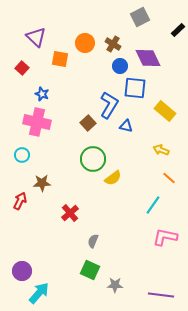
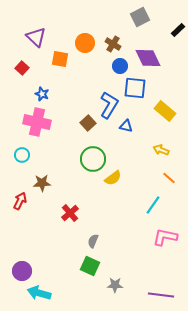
green square: moved 4 px up
cyan arrow: rotated 115 degrees counterclockwise
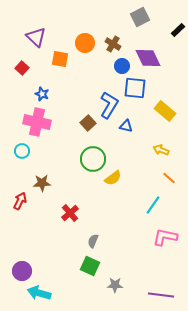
blue circle: moved 2 px right
cyan circle: moved 4 px up
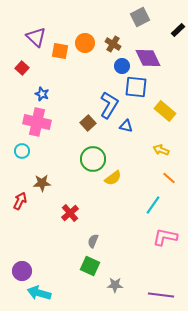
orange square: moved 8 px up
blue square: moved 1 px right, 1 px up
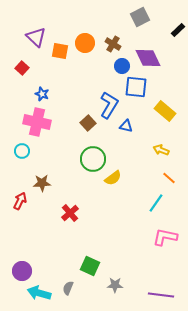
cyan line: moved 3 px right, 2 px up
gray semicircle: moved 25 px left, 47 px down
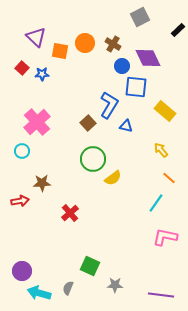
blue star: moved 20 px up; rotated 24 degrees counterclockwise
pink cross: rotated 36 degrees clockwise
yellow arrow: rotated 28 degrees clockwise
red arrow: rotated 54 degrees clockwise
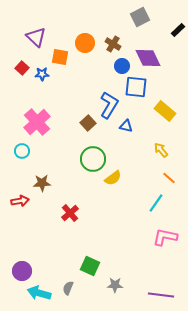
orange square: moved 6 px down
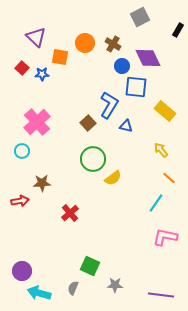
black rectangle: rotated 16 degrees counterclockwise
gray semicircle: moved 5 px right
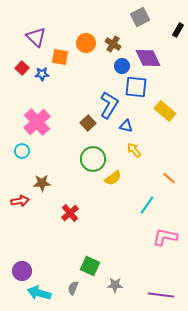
orange circle: moved 1 px right
yellow arrow: moved 27 px left
cyan line: moved 9 px left, 2 px down
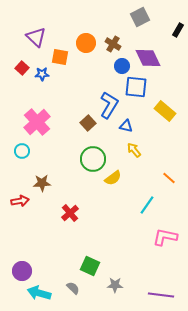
gray semicircle: rotated 112 degrees clockwise
